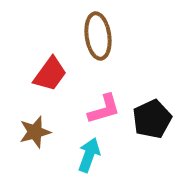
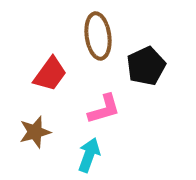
black pentagon: moved 6 px left, 53 px up
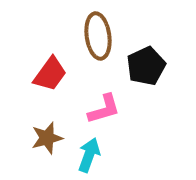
brown star: moved 12 px right, 6 px down
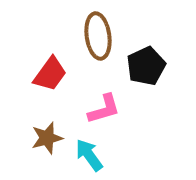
cyan arrow: rotated 56 degrees counterclockwise
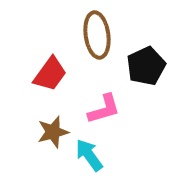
brown ellipse: moved 1 px left, 1 px up
brown star: moved 6 px right, 6 px up
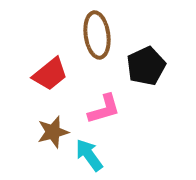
red trapezoid: rotated 15 degrees clockwise
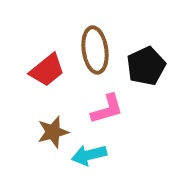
brown ellipse: moved 2 px left, 15 px down
red trapezoid: moved 3 px left, 4 px up
pink L-shape: moved 3 px right
cyan arrow: rotated 68 degrees counterclockwise
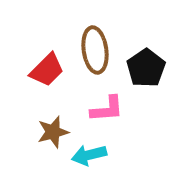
black pentagon: moved 2 px down; rotated 9 degrees counterclockwise
red trapezoid: rotated 6 degrees counterclockwise
pink L-shape: rotated 12 degrees clockwise
